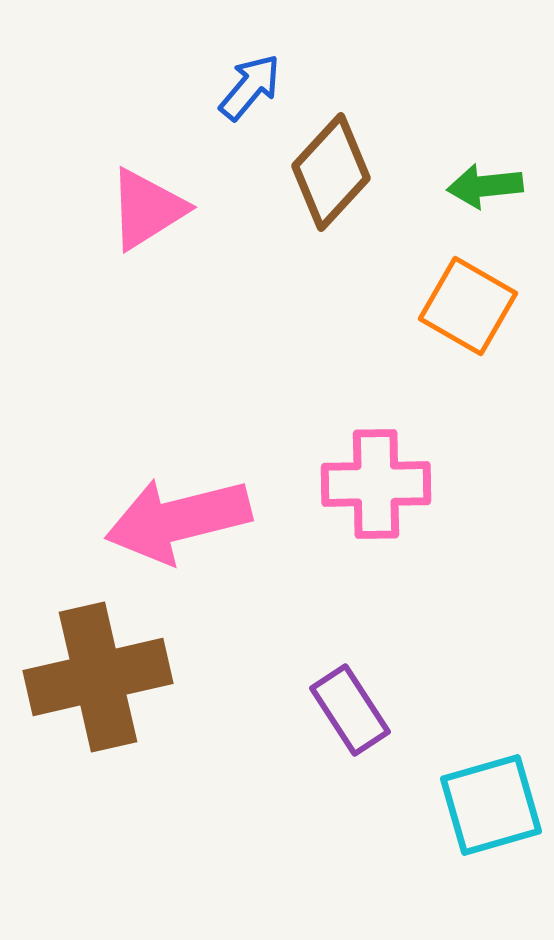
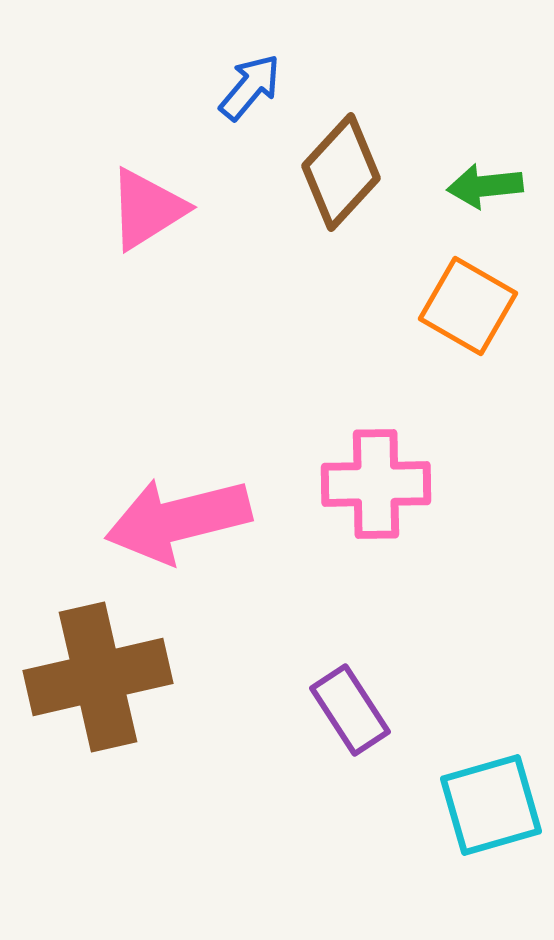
brown diamond: moved 10 px right
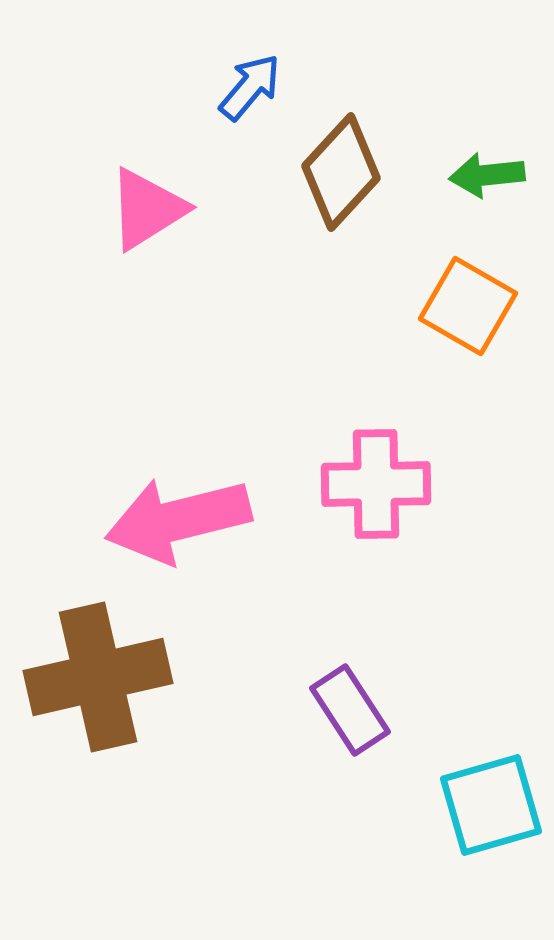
green arrow: moved 2 px right, 11 px up
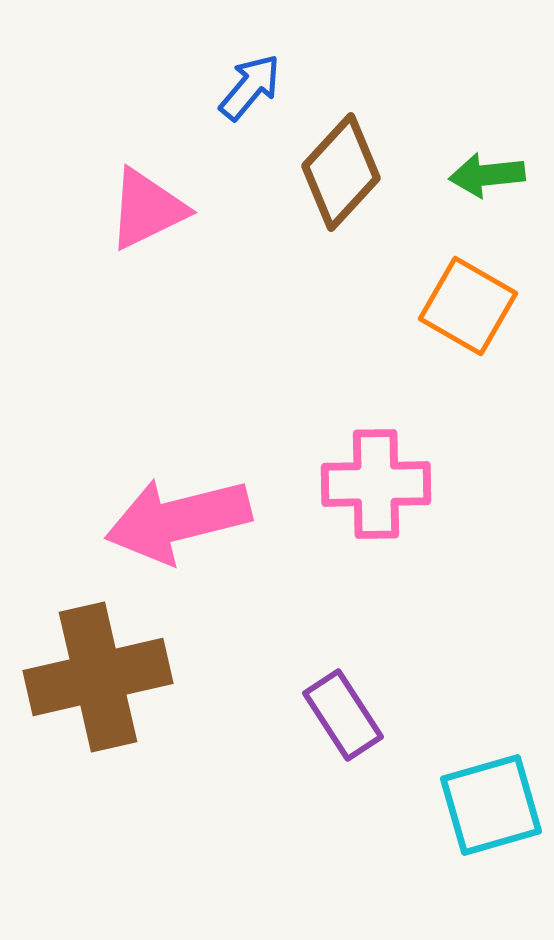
pink triangle: rotated 6 degrees clockwise
purple rectangle: moved 7 px left, 5 px down
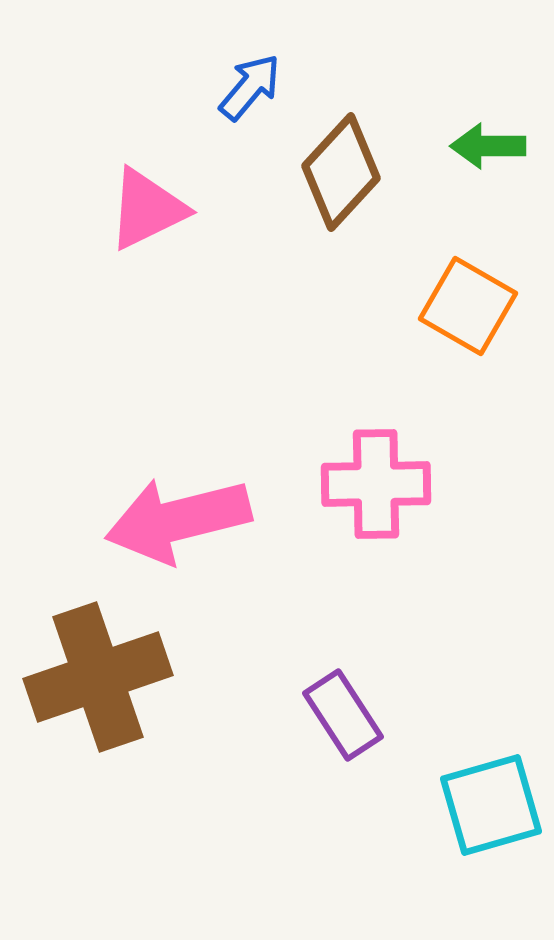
green arrow: moved 1 px right, 29 px up; rotated 6 degrees clockwise
brown cross: rotated 6 degrees counterclockwise
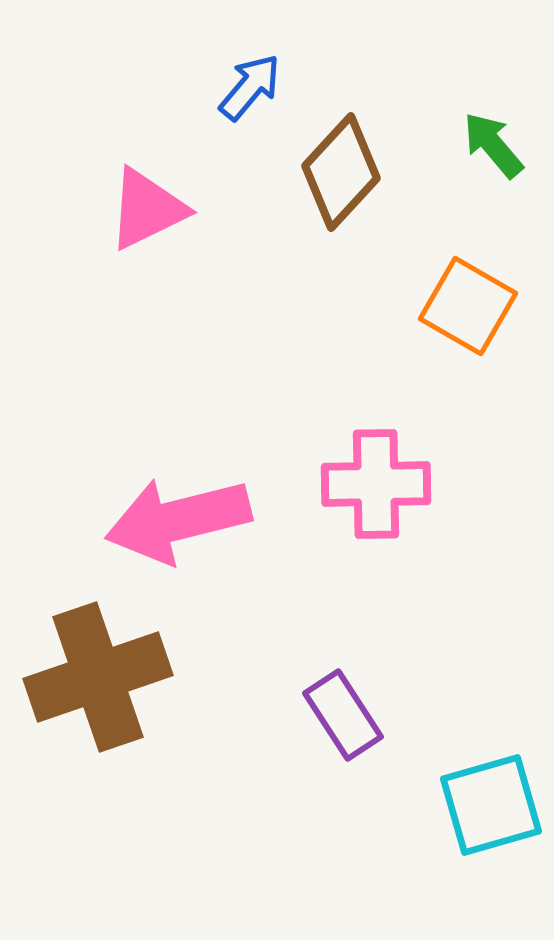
green arrow: moved 5 px right, 1 px up; rotated 50 degrees clockwise
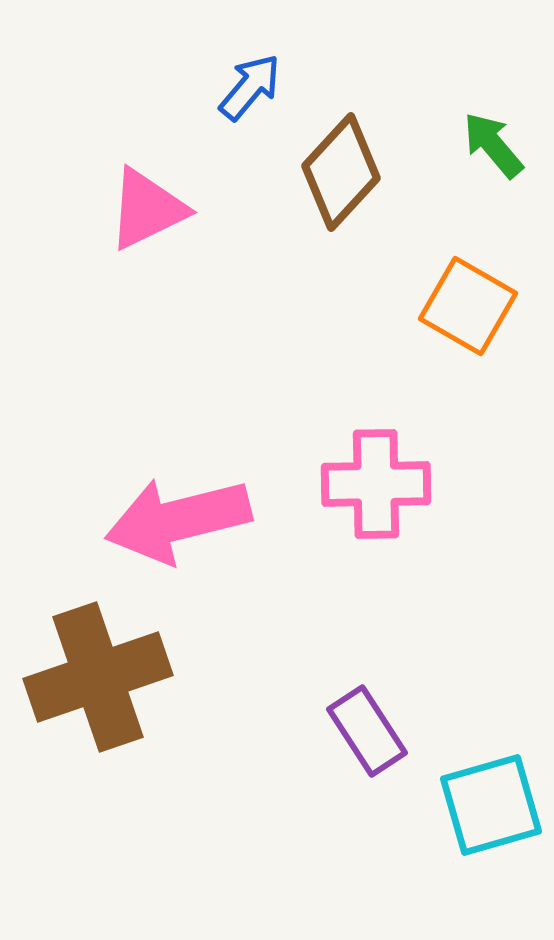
purple rectangle: moved 24 px right, 16 px down
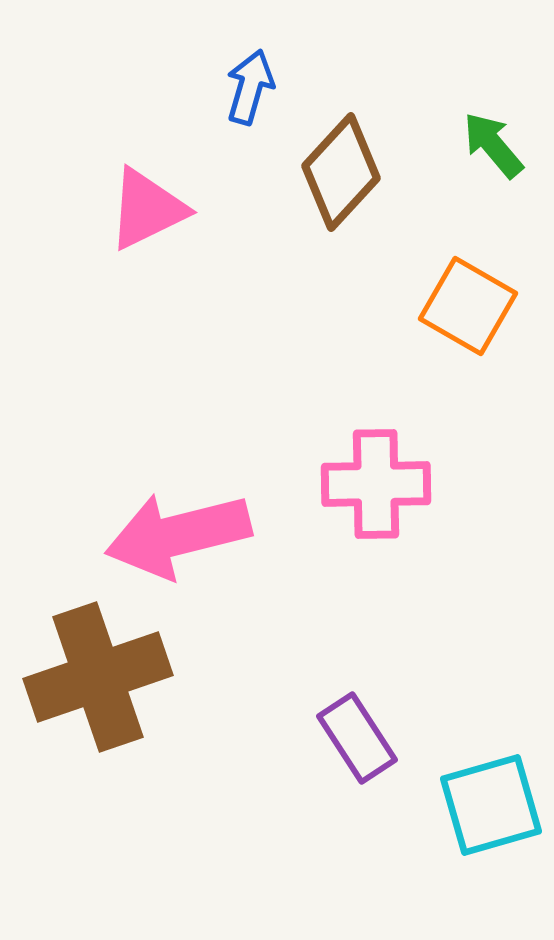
blue arrow: rotated 24 degrees counterclockwise
pink arrow: moved 15 px down
purple rectangle: moved 10 px left, 7 px down
